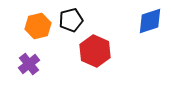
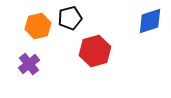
black pentagon: moved 1 px left, 2 px up
red hexagon: rotated 20 degrees clockwise
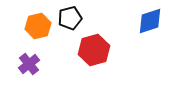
red hexagon: moved 1 px left, 1 px up
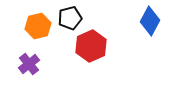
blue diamond: rotated 44 degrees counterclockwise
red hexagon: moved 3 px left, 4 px up; rotated 8 degrees counterclockwise
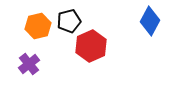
black pentagon: moved 1 px left, 3 px down
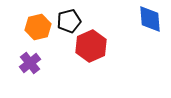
blue diamond: moved 2 px up; rotated 32 degrees counterclockwise
orange hexagon: moved 1 px down
purple cross: moved 1 px right, 1 px up
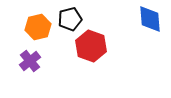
black pentagon: moved 1 px right, 2 px up
red hexagon: rotated 16 degrees counterclockwise
purple cross: moved 2 px up
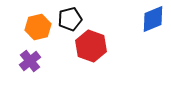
blue diamond: moved 3 px right; rotated 72 degrees clockwise
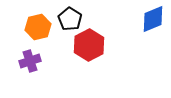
black pentagon: rotated 25 degrees counterclockwise
red hexagon: moved 2 px left, 1 px up; rotated 12 degrees clockwise
purple cross: rotated 20 degrees clockwise
